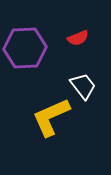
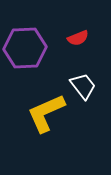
yellow L-shape: moved 5 px left, 4 px up
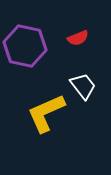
purple hexagon: moved 2 px up; rotated 15 degrees clockwise
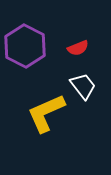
red semicircle: moved 10 px down
purple hexagon: rotated 15 degrees clockwise
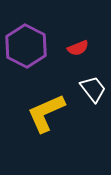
purple hexagon: moved 1 px right
white trapezoid: moved 10 px right, 3 px down
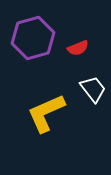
purple hexagon: moved 7 px right, 8 px up; rotated 18 degrees clockwise
